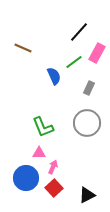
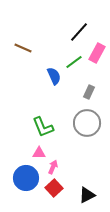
gray rectangle: moved 4 px down
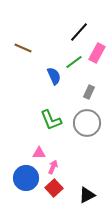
green L-shape: moved 8 px right, 7 px up
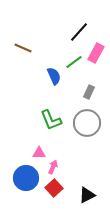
pink rectangle: moved 1 px left
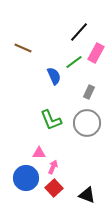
black triangle: rotated 48 degrees clockwise
